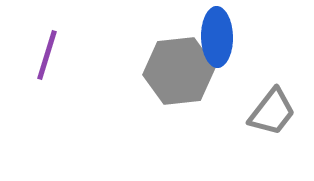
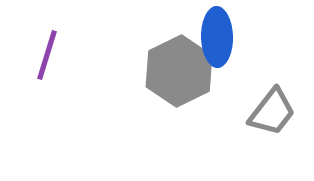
gray hexagon: rotated 20 degrees counterclockwise
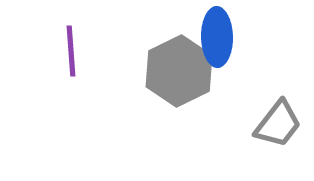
purple line: moved 24 px right, 4 px up; rotated 21 degrees counterclockwise
gray trapezoid: moved 6 px right, 12 px down
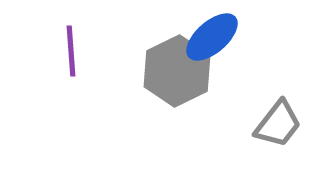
blue ellipse: moved 5 px left; rotated 50 degrees clockwise
gray hexagon: moved 2 px left
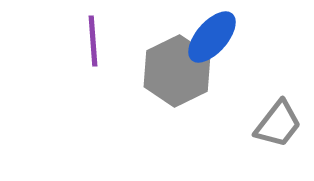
blue ellipse: rotated 8 degrees counterclockwise
purple line: moved 22 px right, 10 px up
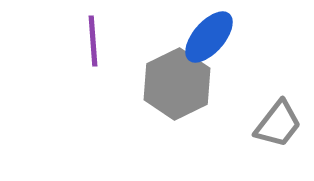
blue ellipse: moved 3 px left
gray hexagon: moved 13 px down
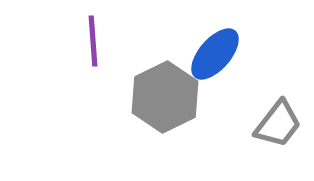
blue ellipse: moved 6 px right, 17 px down
gray hexagon: moved 12 px left, 13 px down
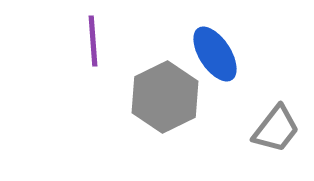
blue ellipse: rotated 74 degrees counterclockwise
gray trapezoid: moved 2 px left, 5 px down
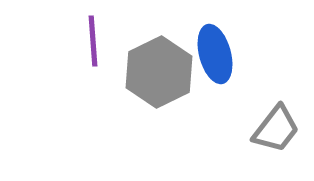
blue ellipse: rotated 18 degrees clockwise
gray hexagon: moved 6 px left, 25 px up
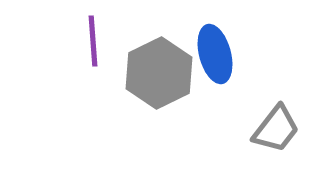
gray hexagon: moved 1 px down
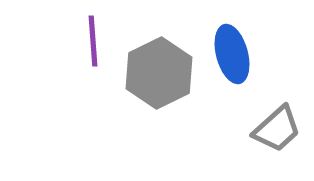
blue ellipse: moved 17 px right
gray trapezoid: moved 1 px right; rotated 10 degrees clockwise
